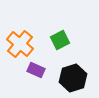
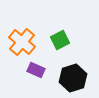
orange cross: moved 2 px right, 2 px up
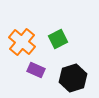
green square: moved 2 px left, 1 px up
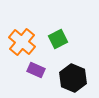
black hexagon: rotated 20 degrees counterclockwise
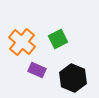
purple rectangle: moved 1 px right
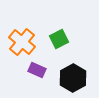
green square: moved 1 px right
black hexagon: rotated 8 degrees clockwise
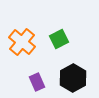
purple rectangle: moved 12 px down; rotated 42 degrees clockwise
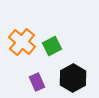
green square: moved 7 px left, 7 px down
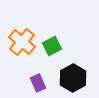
purple rectangle: moved 1 px right, 1 px down
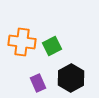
orange cross: rotated 32 degrees counterclockwise
black hexagon: moved 2 px left
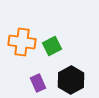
black hexagon: moved 2 px down
